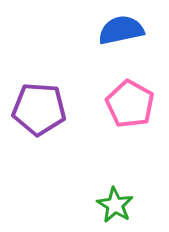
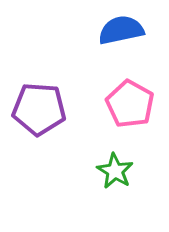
green star: moved 34 px up
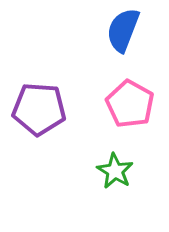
blue semicircle: moved 2 px right; rotated 57 degrees counterclockwise
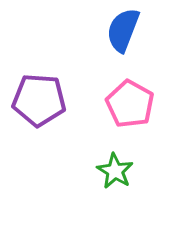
purple pentagon: moved 9 px up
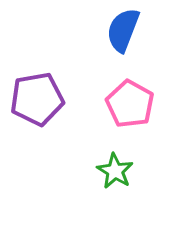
purple pentagon: moved 2 px left, 1 px up; rotated 14 degrees counterclockwise
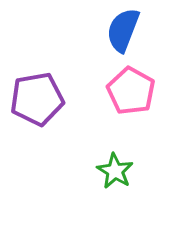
pink pentagon: moved 1 px right, 13 px up
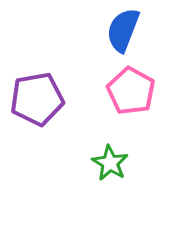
green star: moved 5 px left, 8 px up
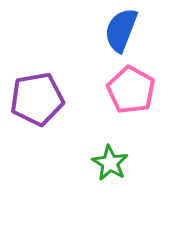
blue semicircle: moved 2 px left
pink pentagon: moved 1 px up
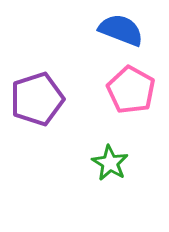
blue semicircle: rotated 90 degrees clockwise
purple pentagon: rotated 8 degrees counterclockwise
